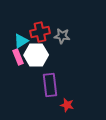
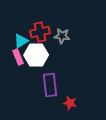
red star: moved 3 px right, 2 px up
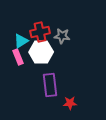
white hexagon: moved 5 px right, 3 px up
red star: rotated 16 degrees counterclockwise
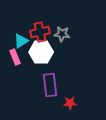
gray star: moved 2 px up
pink rectangle: moved 3 px left
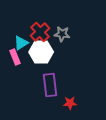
red cross: rotated 30 degrees counterclockwise
cyan triangle: moved 2 px down
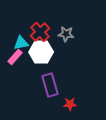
gray star: moved 4 px right
cyan triangle: rotated 21 degrees clockwise
pink rectangle: rotated 63 degrees clockwise
purple rectangle: rotated 10 degrees counterclockwise
red star: moved 1 px down
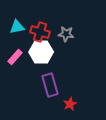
red cross: rotated 30 degrees counterclockwise
cyan triangle: moved 4 px left, 16 px up
red star: rotated 24 degrees counterclockwise
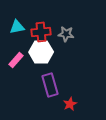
red cross: moved 1 px right; rotated 24 degrees counterclockwise
pink rectangle: moved 1 px right, 3 px down
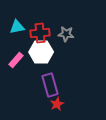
red cross: moved 1 px left, 1 px down
red star: moved 13 px left
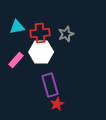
gray star: rotated 28 degrees counterclockwise
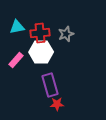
red star: rotated 24 degrees clockwise
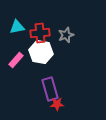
gray star: moved 1 px down
white hexagon: rotated 10 degrees clockwise
purple rectangle: moved 4 px down
